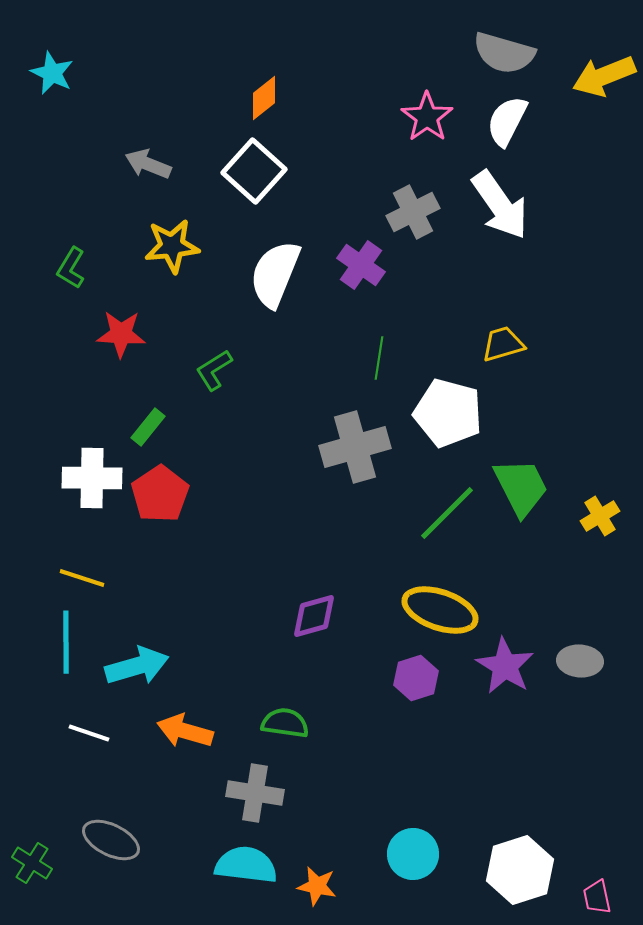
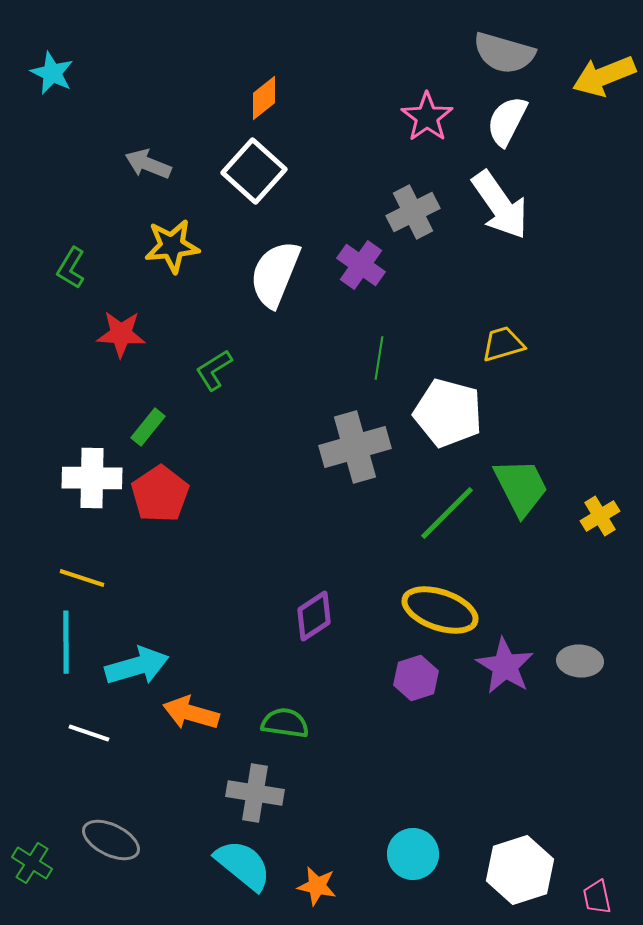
purple diamond at (314, 616): rotated 18 degrees counterclockwise
orange arrow at (185, 731): moved 6 px right, 18 px up
cyan semicircle at (246, 865): moved 3 px left; rotated 32 degrees clockwise
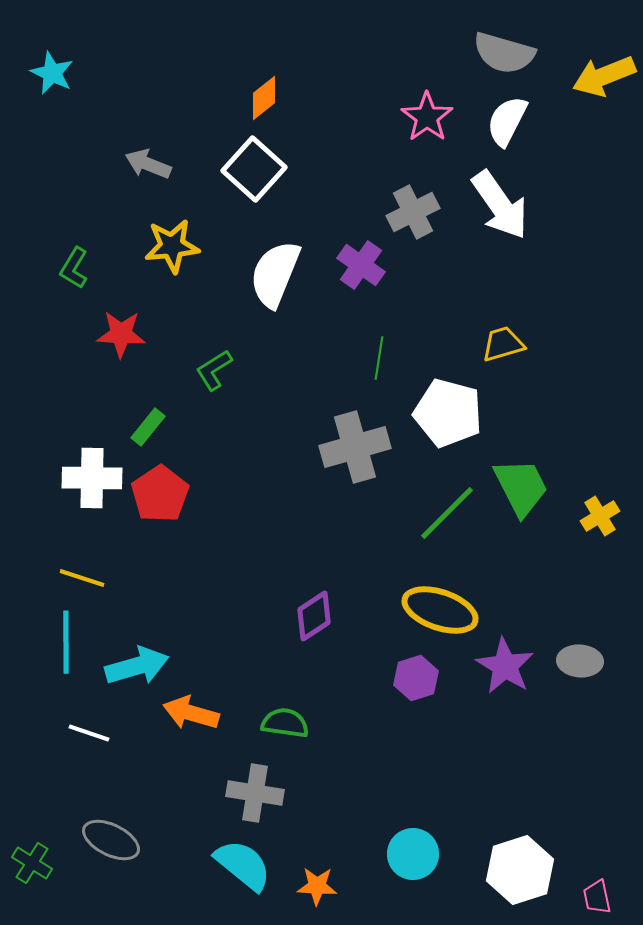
white square at (254, 171): moved 2 px up
green L-shape at (71, 268): moved 3 px right
orange star at (317, 886): rotated 9 degrees counterclockwise
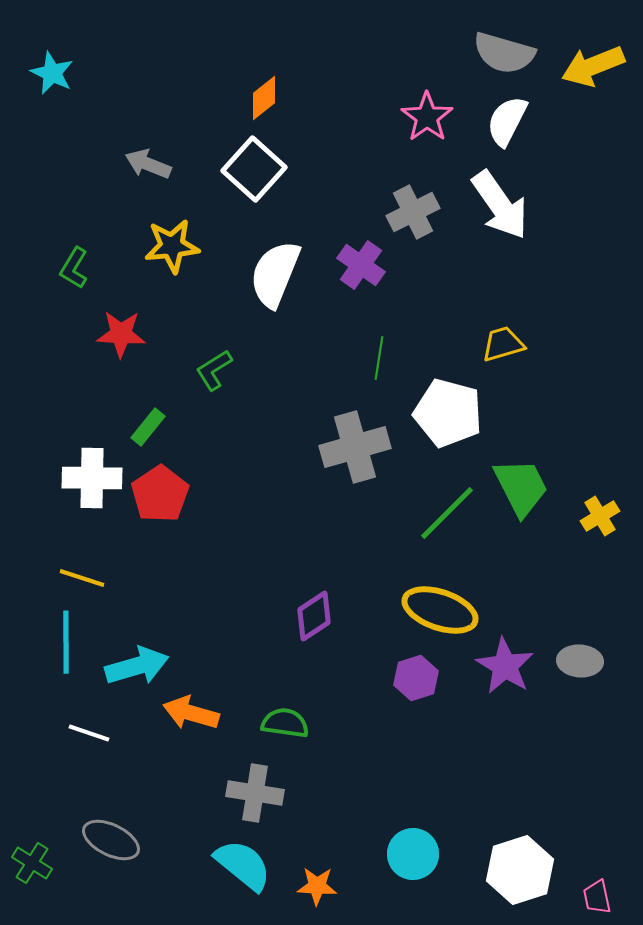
yellow arrow at (604, 76): moved 11 px left, 10 px up
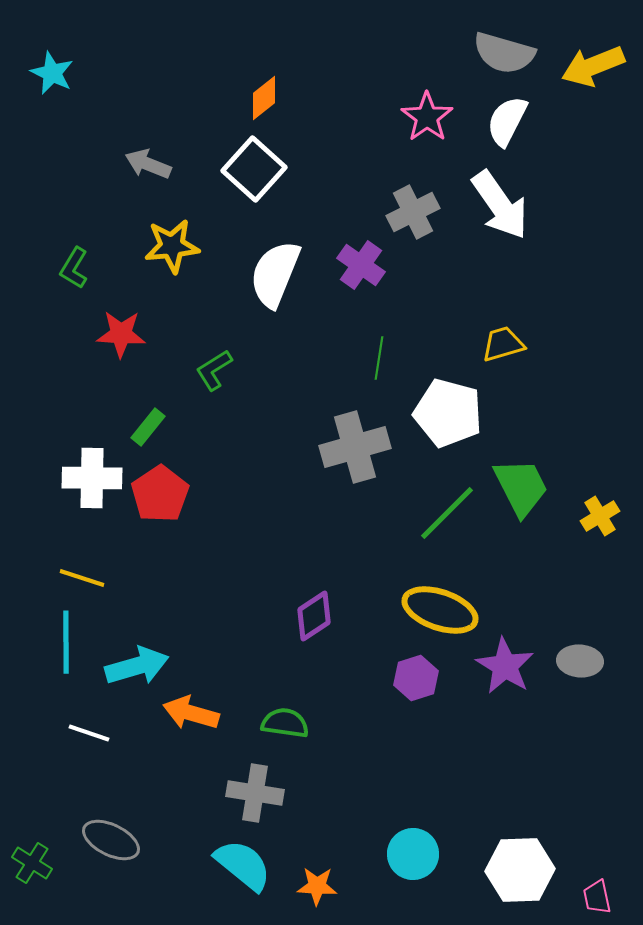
white hexagon at (520, 870): rotated 16 degrees clockwise
